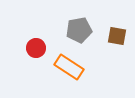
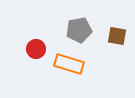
red circle: moved 1 px down
orange rectangle: moved 3 px up; rotated 16 degrees counterclockwise
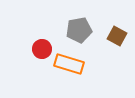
brown square: rotated 18 degrees clockwise
red circle: moved 6 px right
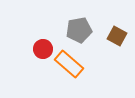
red circle: moved 1 px right
orange rectangle: rotated 24 degrees clockwise
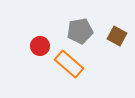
gray pentagon: moved 1 px right, 1 px down
red circle: moved 3 px left, 3 px up
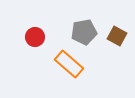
gray pentagon: moved 4 px right, 1 px down
red circle: moved 5 px left, 9 px up
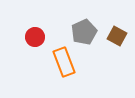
gray pentagon: rotated 15 degrees counterclockwise
orange rectangle: moved 5 px left, 2 px up; rotated 28 degrees clockwise
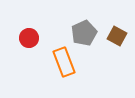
gray pentagon: moved 1 px down
red circle: moved 6 px left, 1 px down
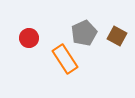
orange rectangle: moved 1 px right, 3 px up; rotated 12 degrees counterclockwise
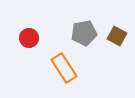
gray pentagon: rotated 15 degrees clockwise
orange rectangle: moved 1 px left, 9 px down
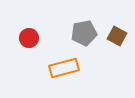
orange rectangle: rotated 72 degrees counterclockwise
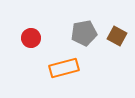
red circle: moved 2 px right
